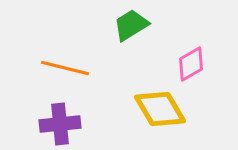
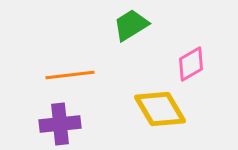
orange line: moved 5 px right, 7 px down; rotated 21 degrees counterclockwise
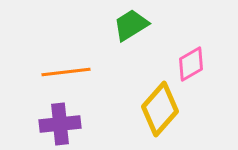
orange line: moved 4 px left, 3 px up
yellow diamond: rotated 72 degrees clockwise
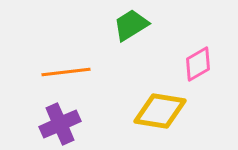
pink diamond: moved 7 px right
yellow diamond: moved 2 px down; rotated 58 degrees clockwise
purple cross: rotated 18 degrees counterclockwise
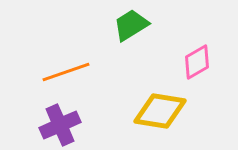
pink diamond: moved 1 px left, 2 px up
orange line: rotated 12 degrees counterclockwise
purple cross: moved 1 px down
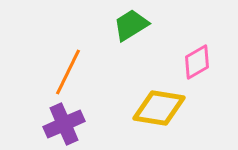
orange line: moved 2 px right; rotated 45 degrees counterclockwise
yellow diamond: moved 1 px left, 3 px up
purple cross: moved 4 px right, 1 px up
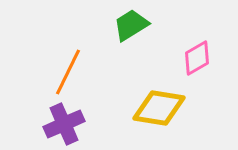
pink diamond: moved 4 px up
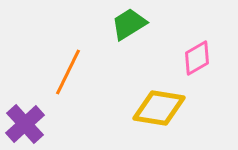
green trapezoid: moved 2 px left, 1 px up
purple cross: moved 39 px left; rotated 18 degrees counterclockwise
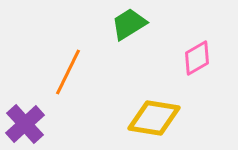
yellow diamond: moved 5 px left, 10 px down
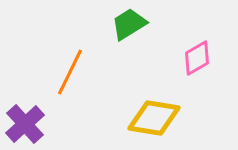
orange line: moved 2 px right
